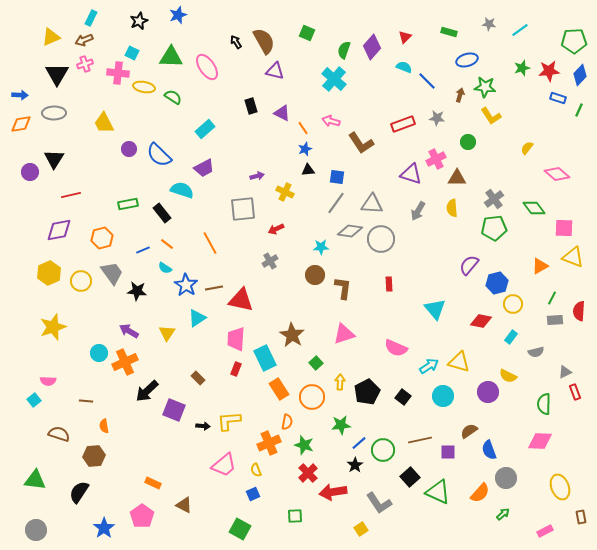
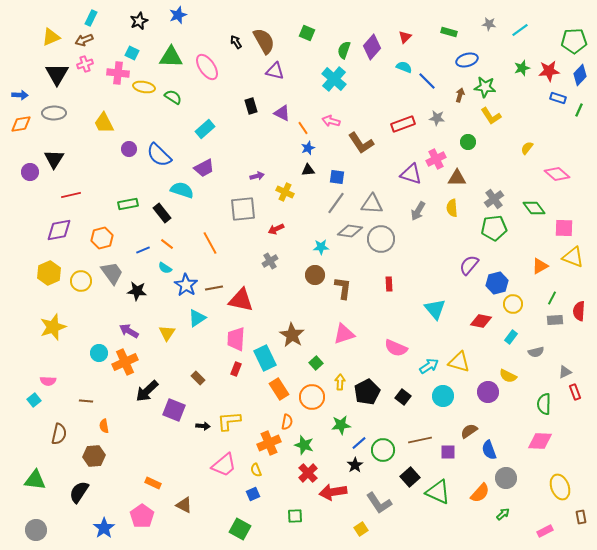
blue star at (305, 149): moved 3 px right, 1 px up
brown semicircle at (59, 434): rotated 85 degrees clockwise
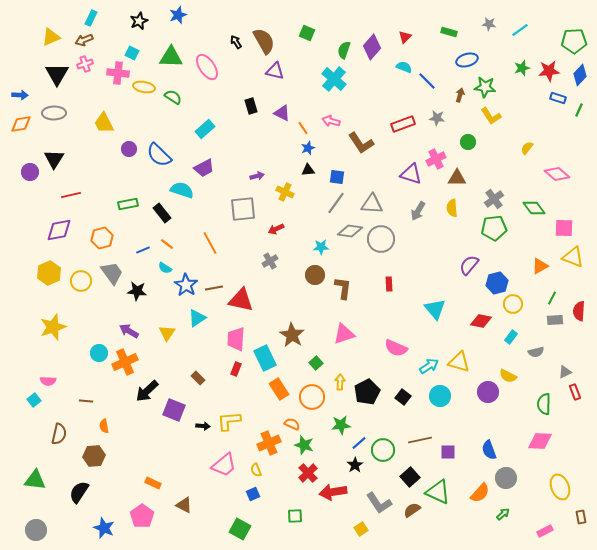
cyan circle at (443, 396): moved 3 px left
orange semicircle at (287, 422): moved 5 px right, 2 px down; rotated 77 degrees counterclockwise
brown semicircle at (469, 431): moved 57 px left, 79 px down
blue star at (104, 528): rotated 15 degrees counterclockwise
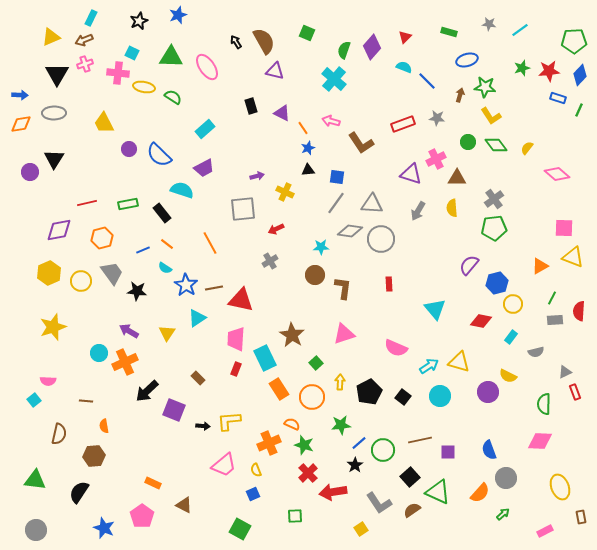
red line at (71, 195): moved 16 px right, 8 px down
green diamond at (534, 208): moved 38 px left, 63 px up
black pentagon at (367, 392): moved 2 px right
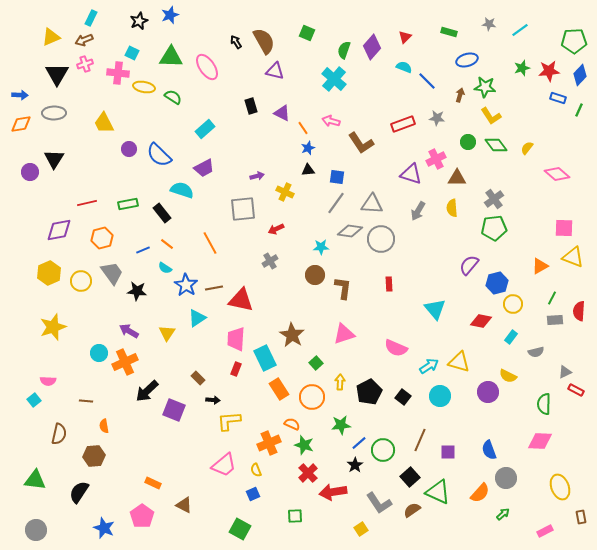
blue star at (178, 15): moved 8 px left
red rectangle at (575, 392): moved 1 px right, 2 px up; rotated 42 degrees counterclockwise
black arrow at (203, 426): moved 10 px right, 26 px up
brown line at (420, 440): rotated 55 degrees counterclockwise
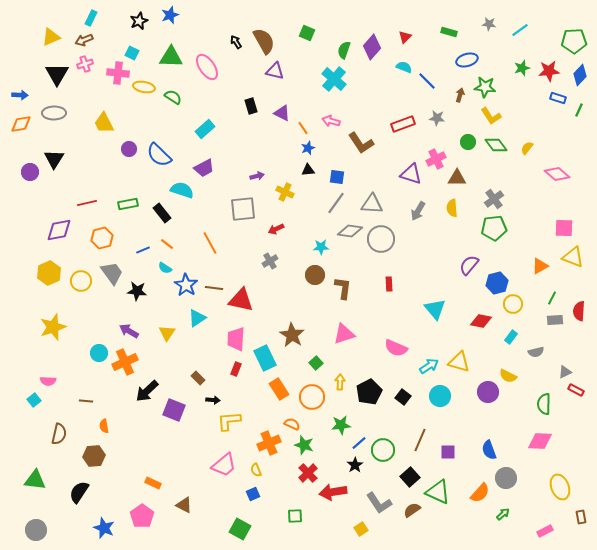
brown line at (214, 288): rotated 18 degrees clockwise
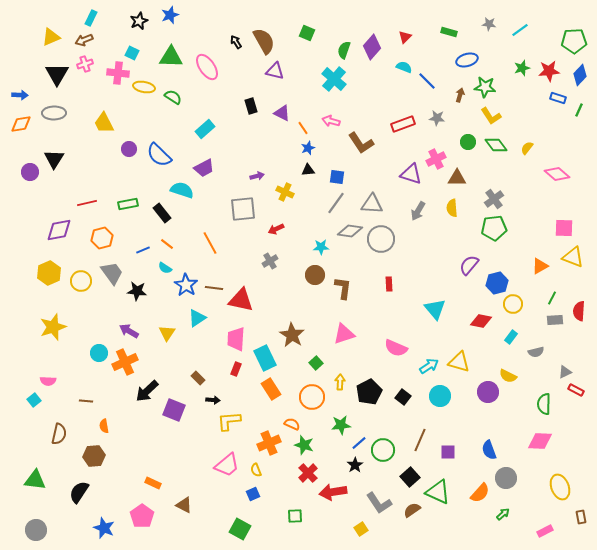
orange rectangle at (279, 389): moved 8 px left
pink trapezoid at (224, 465): moved 3 px right
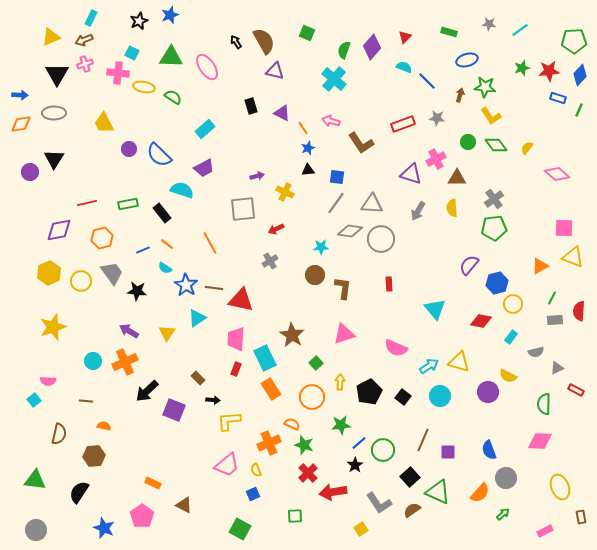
cyan circle at (99, 353): moved 6 px left, 8 px down
gray triangle at (565, 372): moved 8 px left, 4 px up
orange semicircle at (104, 426): rotated 112 degrees clockwise
brown line at (420, 440): moved 3 px right
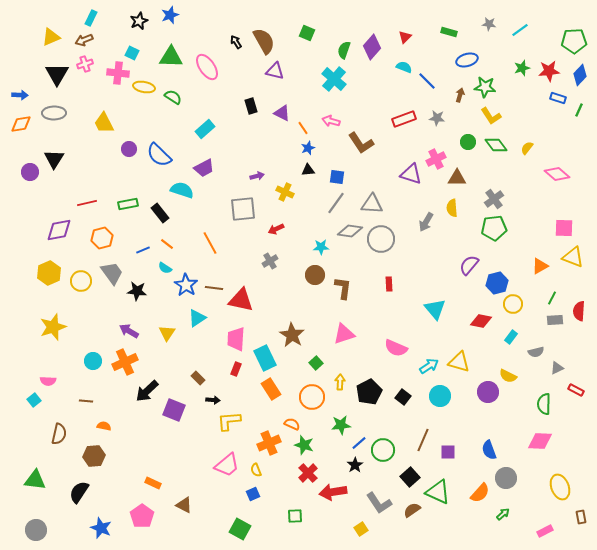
red rectangle at (403, 124): moved 1 px right, 5 px up
gray arrow at (418, 211): moved 8 px right, 11 px down
black rectangle at (162, 213): moved 2 px left
blue star at (104, 528): moved 3 px left
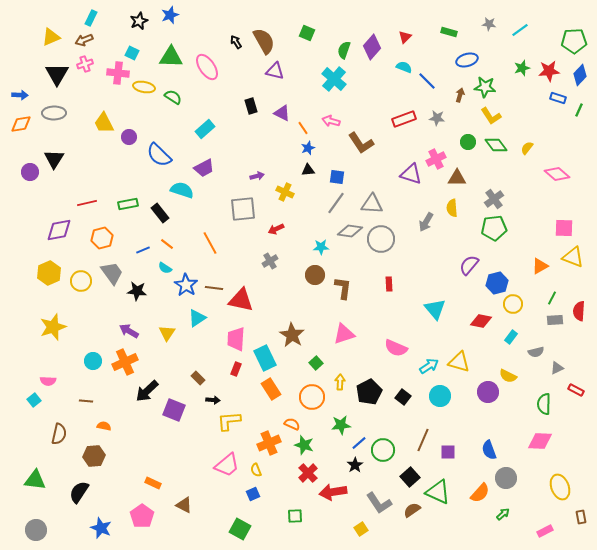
purple circle at (129, 149): moved 12 px up
